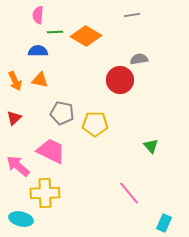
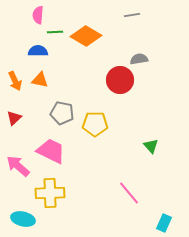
yellow cross: moved 5 px right
cyan ellipse: moved 2 px right
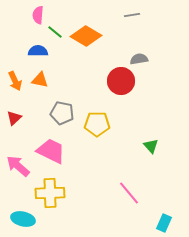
green line: rotated 42 degrees clockwise
red circle: moved 1 px right, 1 px down
yellow pentagon: moved 2 px right
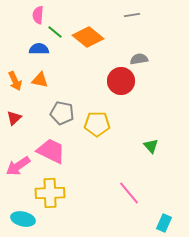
orange diamond: moved 2 px right, 1 px down; rotated 8 degrees clockwise
blue semicircle: moved 1 px right, 2 px up
pink arrow: rotated 75 degrees counterclockwise
